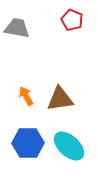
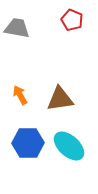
orange arrow: moved 6 px left, 1 px up
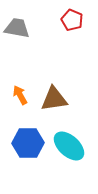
brown triangle: moved 6 px left
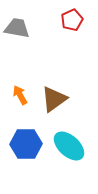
red pentagon: rotated 25 degrees clockwise
brown triangle: rotated 28 degrees counterclockwise
blue hexagon: moved 2 px left, 1 px down
